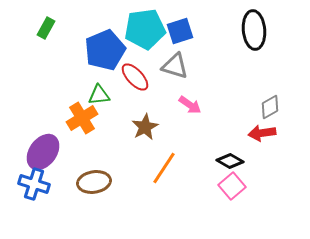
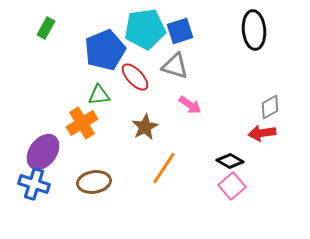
orange cross: moved 5 px down
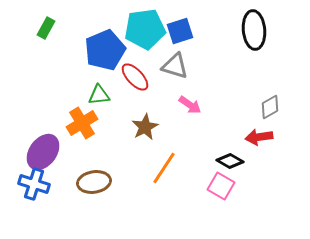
red arrow: moved 3 px left, 4 px down
pink square: moved 11 px left; rotated 20 degrees counterclockwise
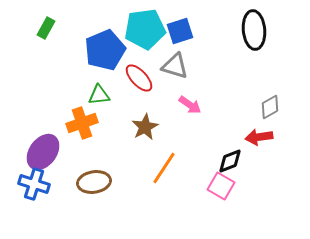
red ellipse: moved 4 px right, 1 px down
orange cross: rotated 12 degrees clockwise
black diamond: rotated 52 degrees counterclockwise
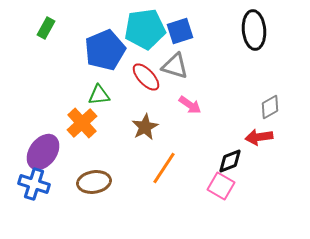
red ellipse: moved 7 px right, 1 px up
orange cross: rotated 24 degrees counterclockwise
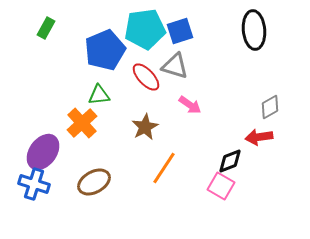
brown ellipse: rotated 20 degrees counterclockwise
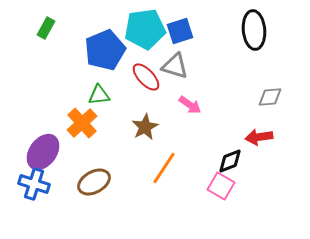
gray diamond: moved 10 px up; rotated 25 degrees clockwise
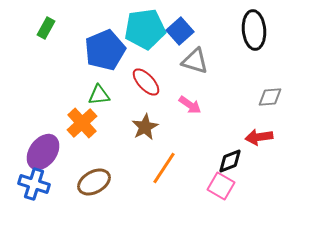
blue square: rotated 24 degrees counterclockwise
gray triangle: moved 20 px right, 5 px up
red ellipse: moved 5 px down
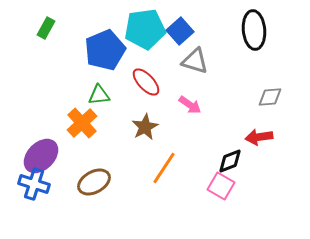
purple ellipse: moved 2 px left, 4 px down; rotated 9 degrees clockwise
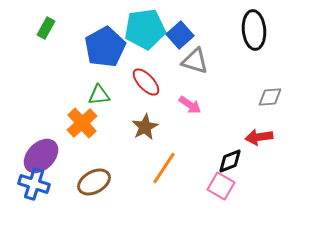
blue square: moved 4 px down
blue pentagon: moved 3 px up; rotated 6 degrees counterclockwise
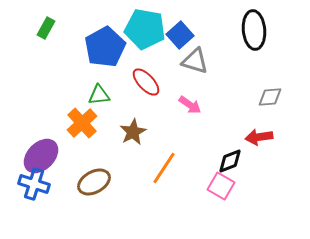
cyan pentagon: rotated 18 degrees clockwise
brown star: moved 12 px left, 5 px down
